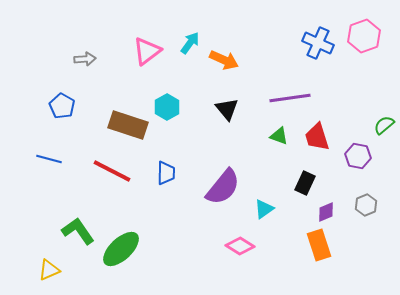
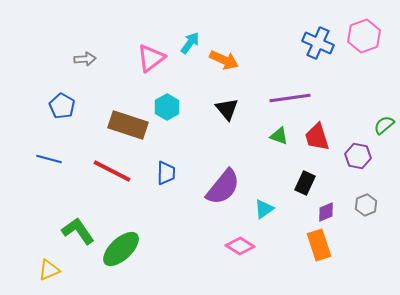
pink triangle: moved 4 px right, 7 px down
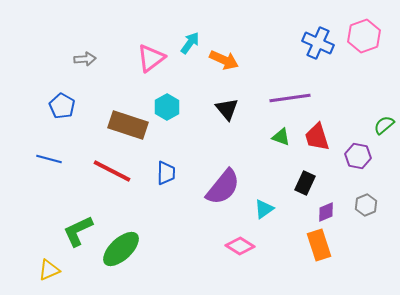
green triangle: moved 2 px right, 1 px down
green L-shape: rotated 80 degrees counterclockwise
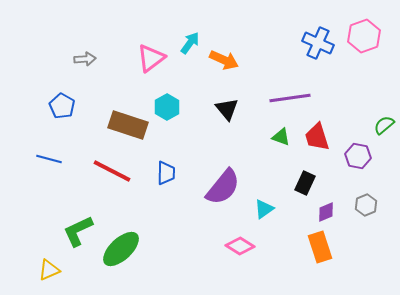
orange rectangle: moved 1 px right, 2 px down
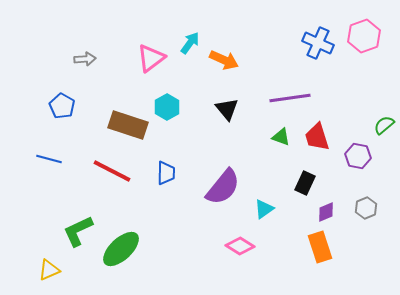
gray hexagon: moved 3 px down
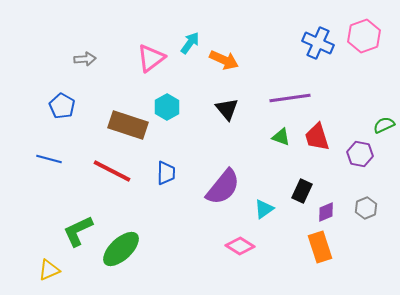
green semicircle: rotated 15 degrees clockwise
purple hexagon: moved 2 px right, 2 px up
black rectangle: moved 3 px left, 8 px down
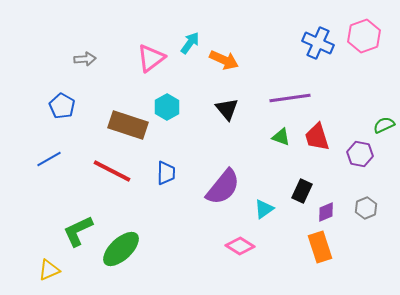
blue line: rotated 45 degrees counterclockwise
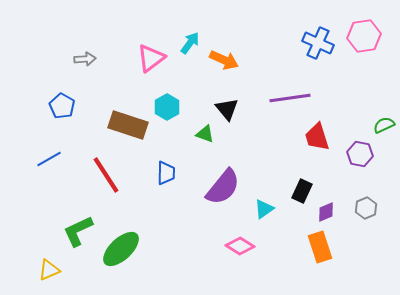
pink hexagon: rotated 12 degrees clockwise
green triangle: moved 76 px left, 3 px up
red line: moved 6 px left, 4 px down; rotated 30 degrees clockwise
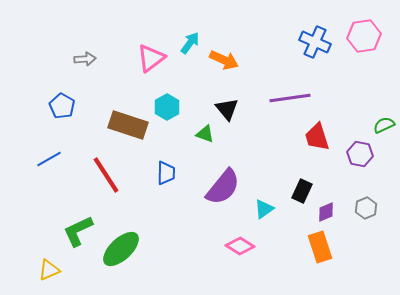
blue cross: moved 3 px left, 1 px up
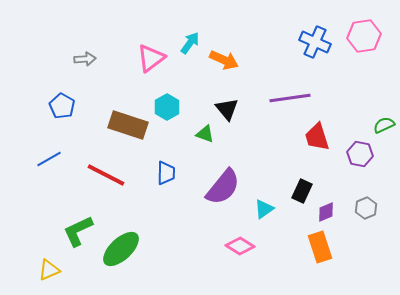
red line: rotated 30 degrees counterclockwise
